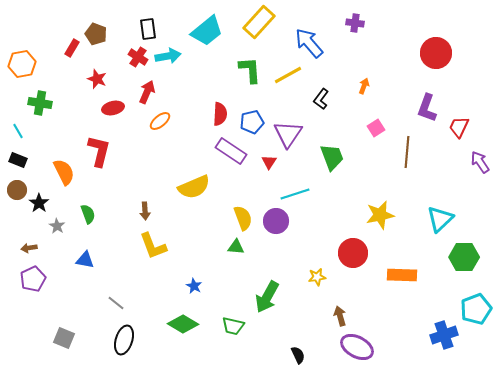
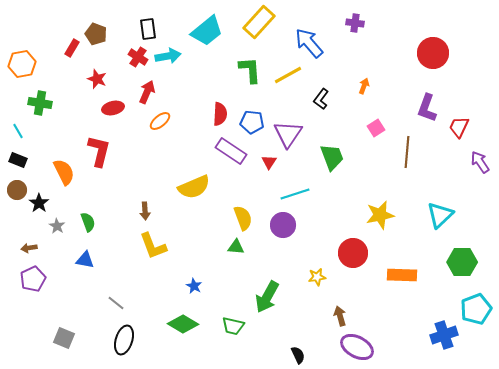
red circle at (436, 53): moved 3 px left
blue pentagon at (252, 122): rotated 20 degrees clockwise
green semicircle at (88, 214): moved 8 px down
cyan triangle at (440, 219): moved 4 px up
purple circle at (276, 221): moved 7 px right, 4 px down
green hexagon at (464, 257): moved 2 px left, 5 px down
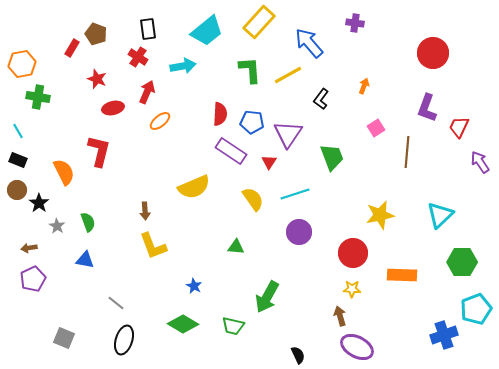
cyan arrow at (168, 56): moved 15 px right, 10 px down
green cross at (40, 103): moved 2 px left, 6 px up
yellow semicircle at (243, 218): moved 10 px right, 19 px up; rotated 15 degrees counterclockwise
purple circle at (283, 225): moved 16 px right, 7 px down
yellow star at (317, 277): moved 35 px right, 12 px down; rotated 12 degrees clockwise
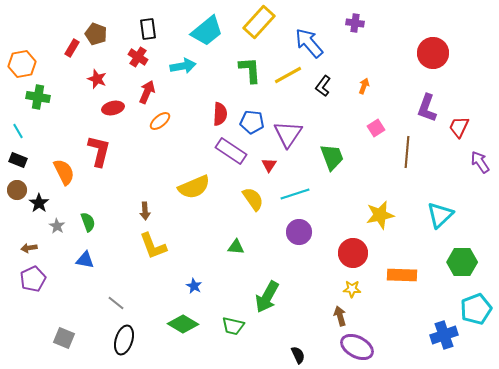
black L-shape at (321, 99): moved 2 px right, 13 px up
red triangle at (269, 162): moved 3 px down
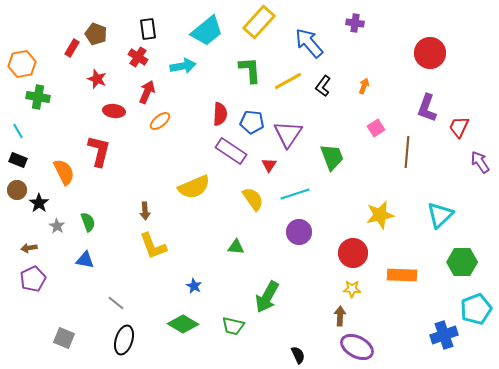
red circle at (433, 53): moved 3 px left
yellow line at (288, 75): moved 6 px down
red ellipse at (113, 108): moved 1 px right, 3 px down; rotated 20 degrees clockwise
brown arrow at (340, 316): rotated 18 degrees clockwise
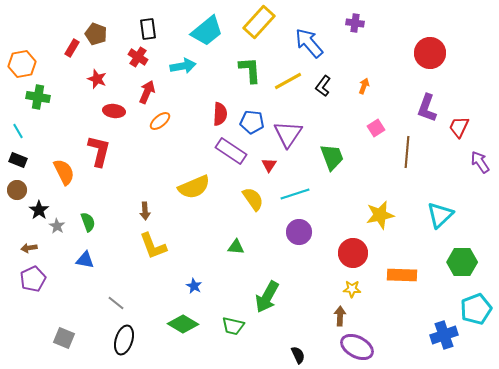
black star at (39, 203): moved 7 px down
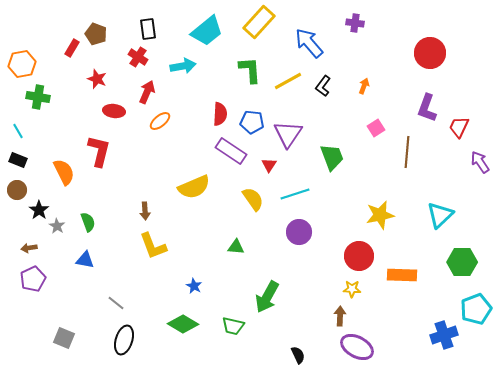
red circle at (353, 253): moved 6 px right, 3 px down
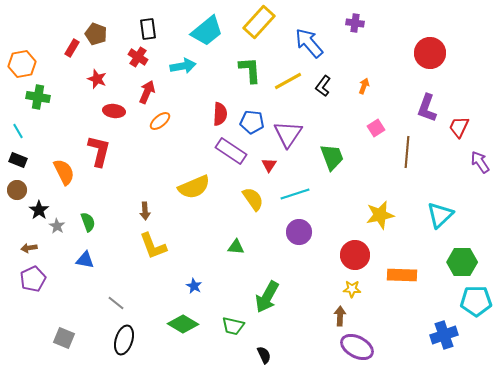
red circle at (359, 256): moved 4 px left, 1 px up
cyan pentagon at (476, 309): moved 8 px up; rotated 20 degrees clockwise
black semicircle at (298, 355): moved 34 px left
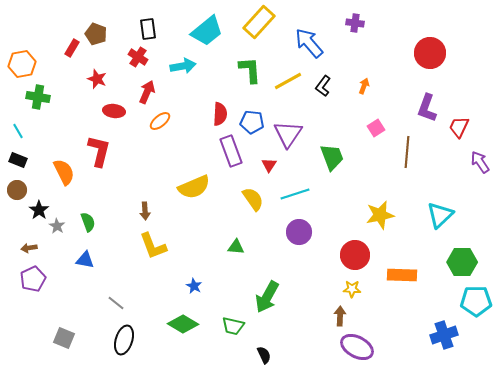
purple rectangle at (231, 151): rotated 36 degrees clockwise
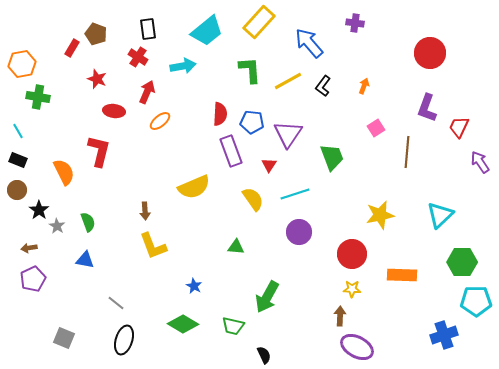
red circle at (355, 255): moved 3 px left, 1 px up
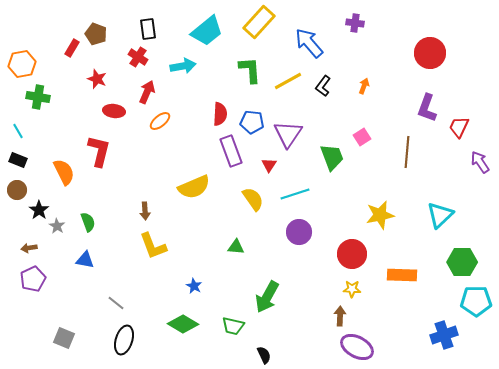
pink square at (376, 128): moved 14 px left, 9 px down
